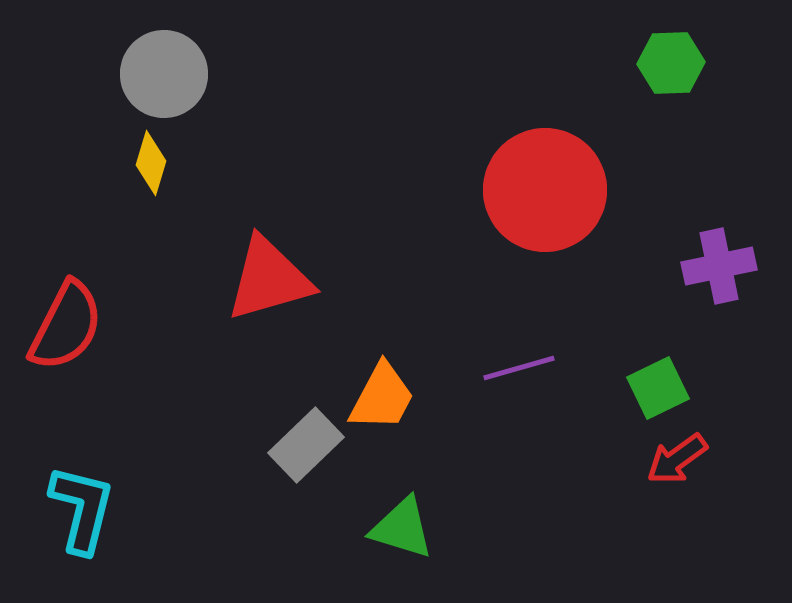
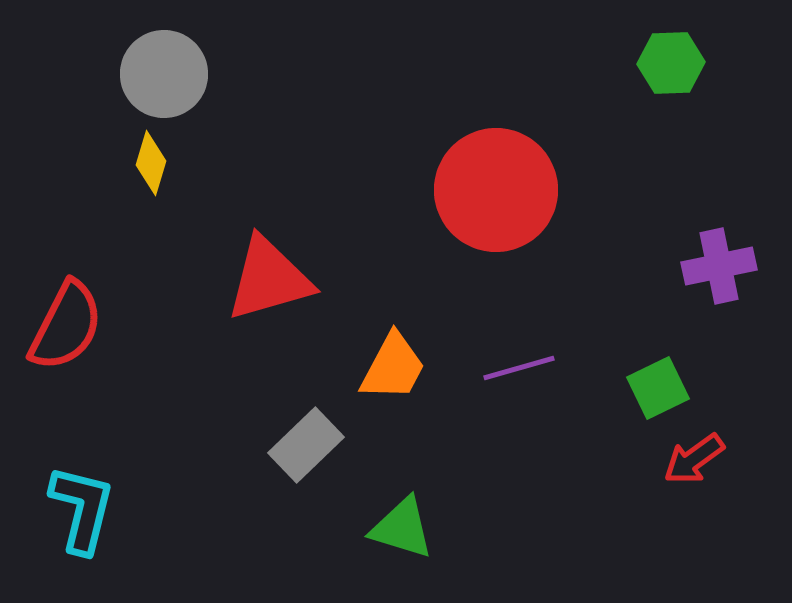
red circle: moved 49 px left
orange trapezoid: moved 11 px right, 30 px up
red arrow: moved 17 px right
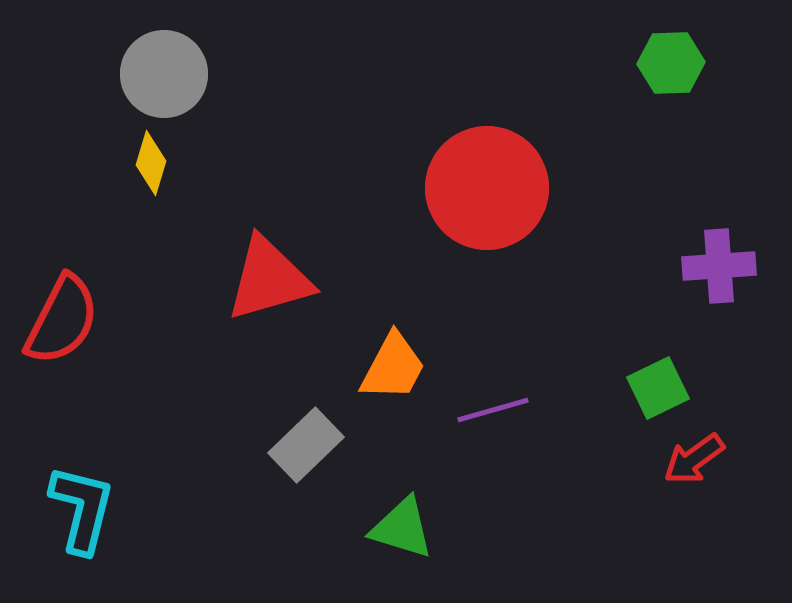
red circle: moved 9 px left, 2 px up
purple cross: rotated 8 degrees clockwise
red semicircle: moved 4 px left, 6 px up
purple line: moved 26 px left, 42 px down
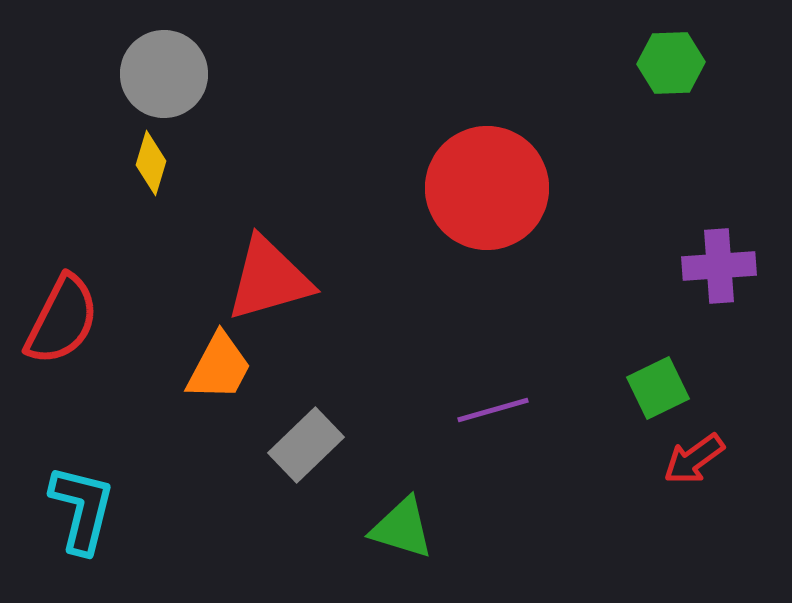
orange trapezoid: moved 174 px left
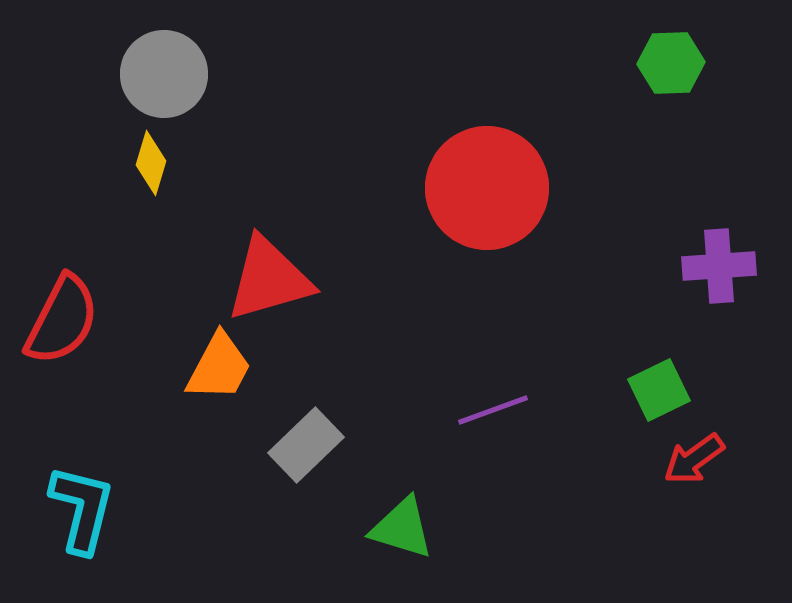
green square: moved 1 px right, 2 px down
purple line: rotated 4 degrees counterclockwise
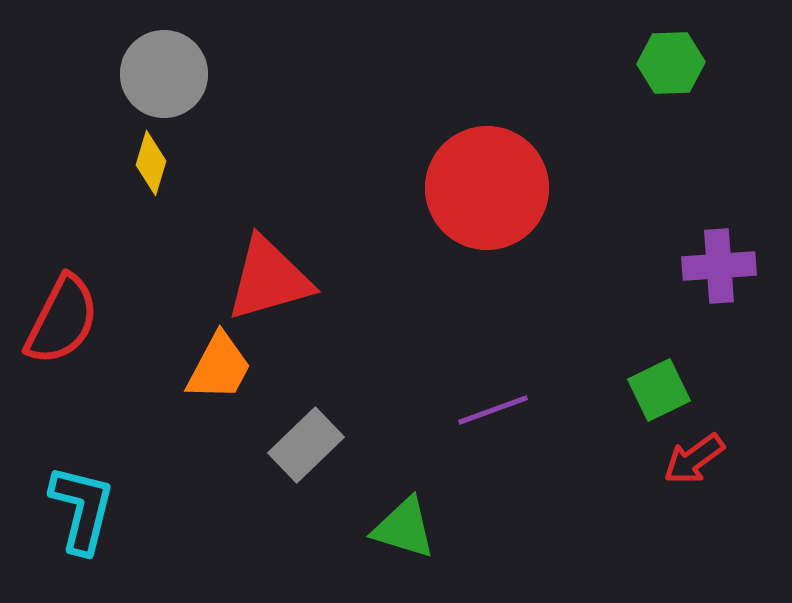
green triangle: moved 2 px right
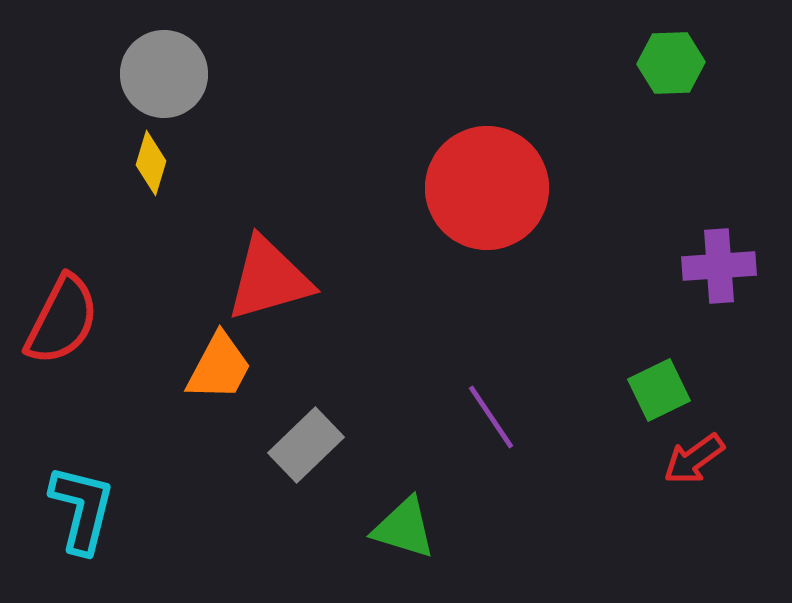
purple line: moved 2 px left, 7 px down; rotated 76 degrees clockwise
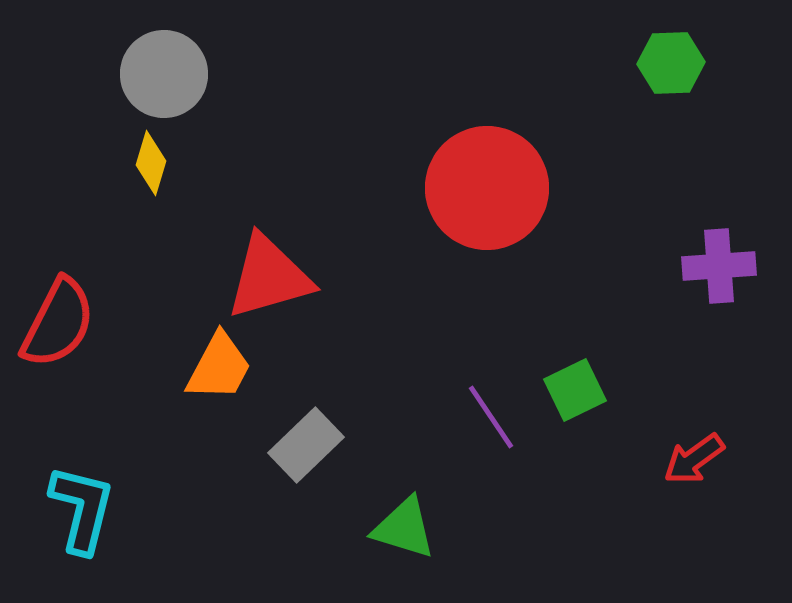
red triangle: moved 2 px up
red semicircle: moved 4 px left, 3 px down
green square: moved 84 px left
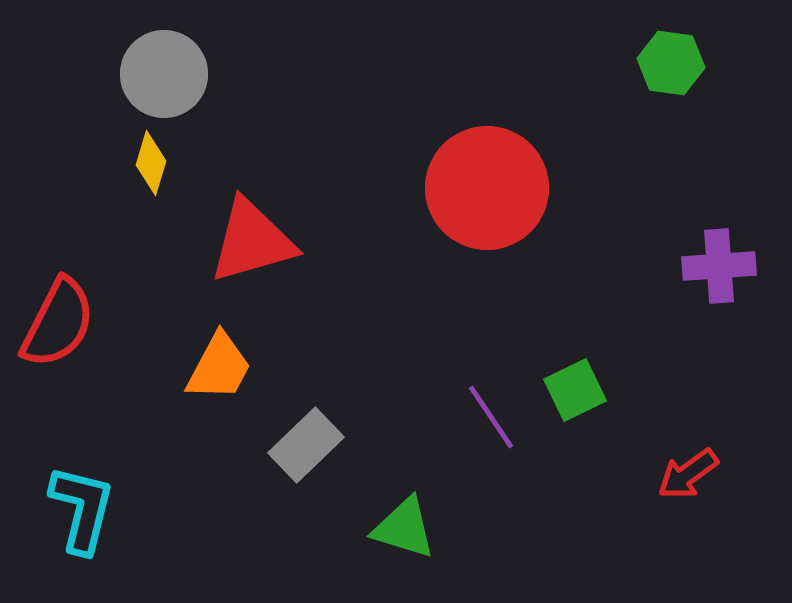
green hexagon: rotated 10 degrees clockwise
red triangle: moved 17 px left, 36 px up
red arrow: moved 6 px left, 15 px down
